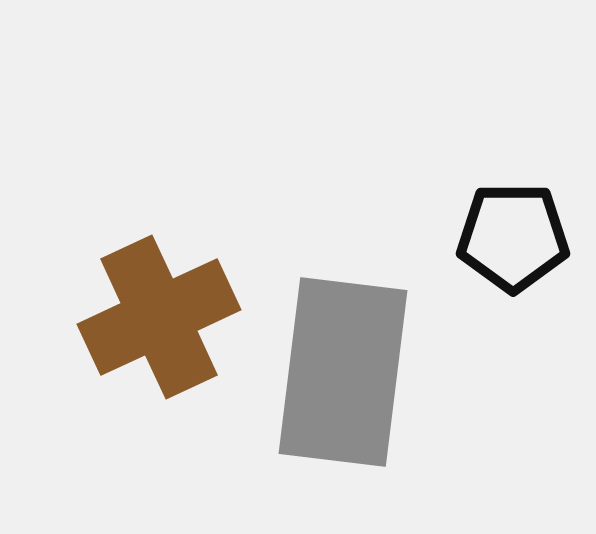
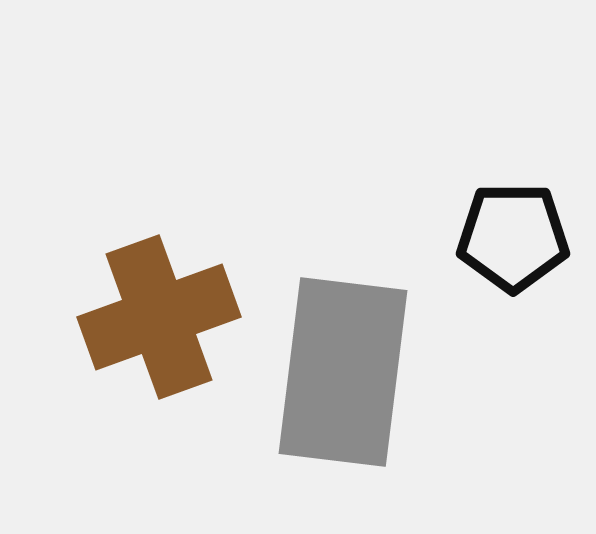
brown cross: rotated 5 degrees clockwise
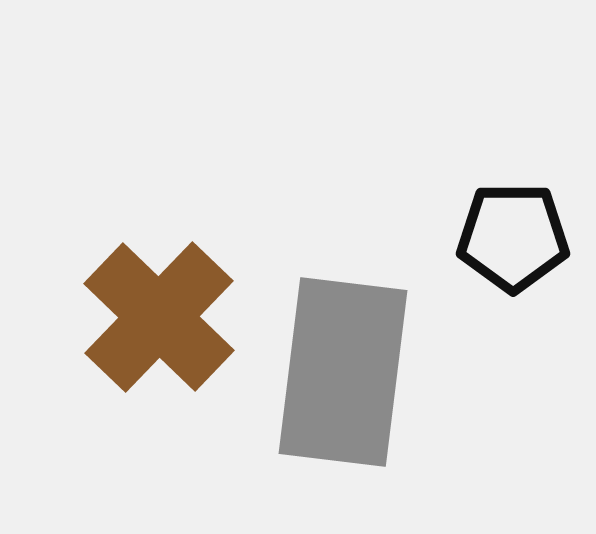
brown cross: rotated 26 degrees counterclockwise
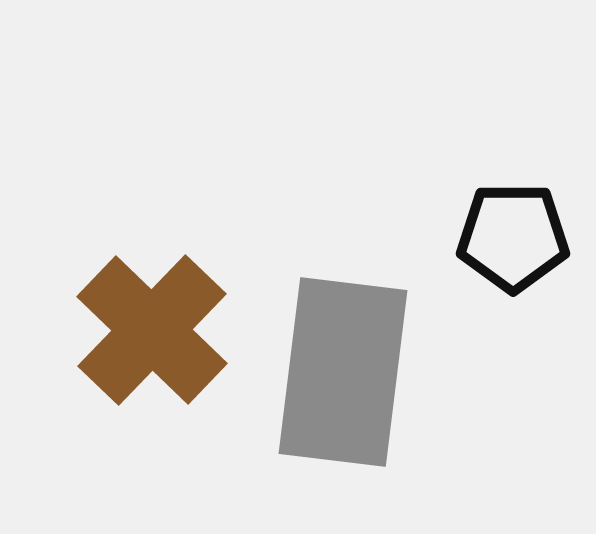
brown cross: moved 7 px left, 13 px down
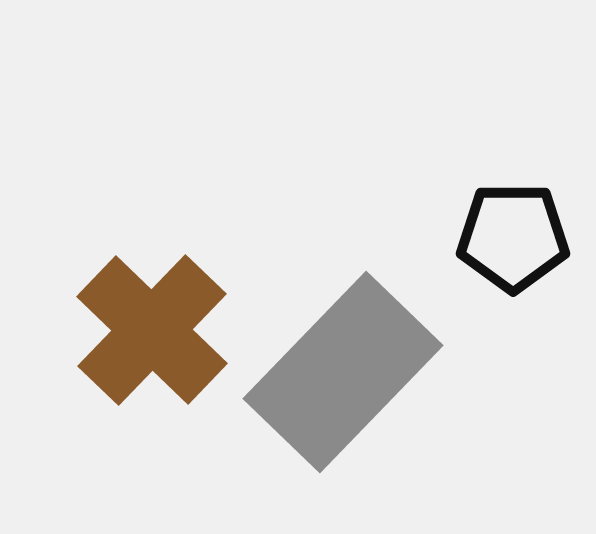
gray rectangle: rotated 37 degrees clockwise
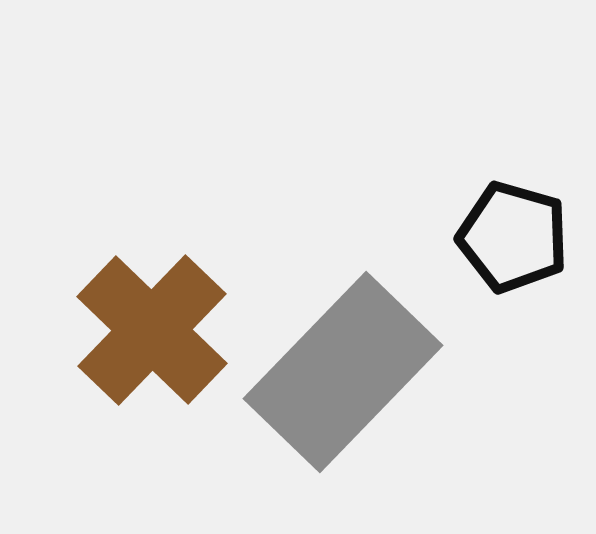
black pentagon: rotated 16 degrees clockwise
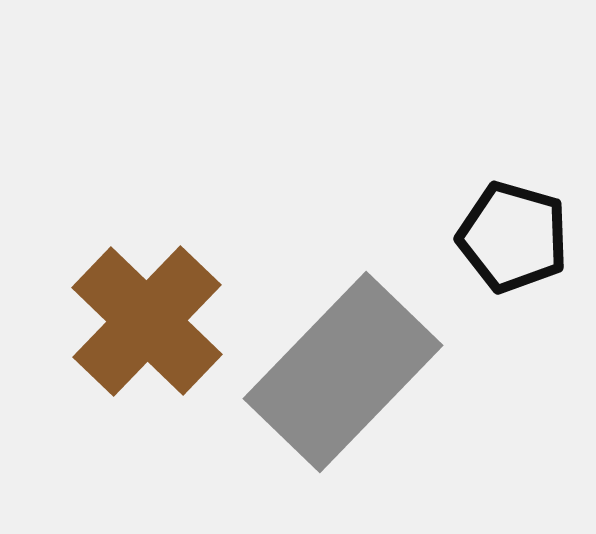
brown cross: moved 5 px left, 9 px up
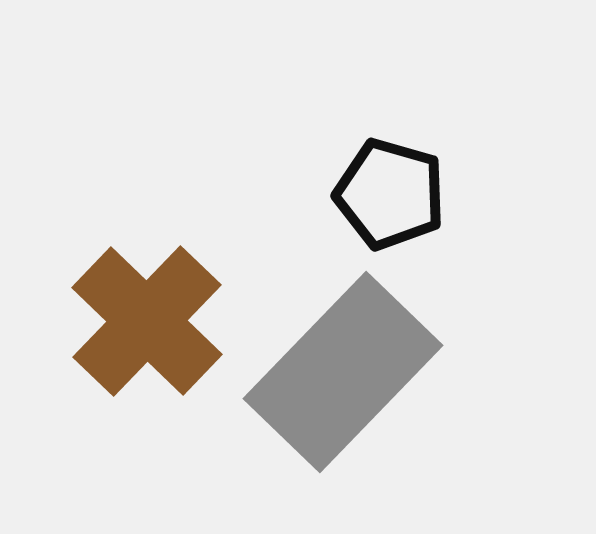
black pentagon: moved 123 px left, 43 px up
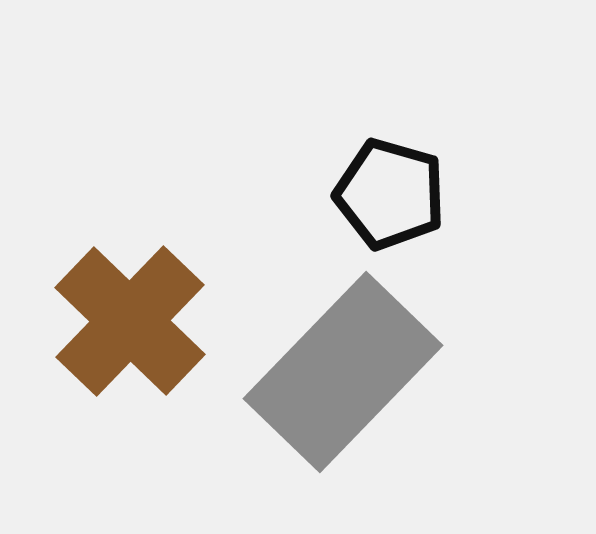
brown cross: moved 17 px left
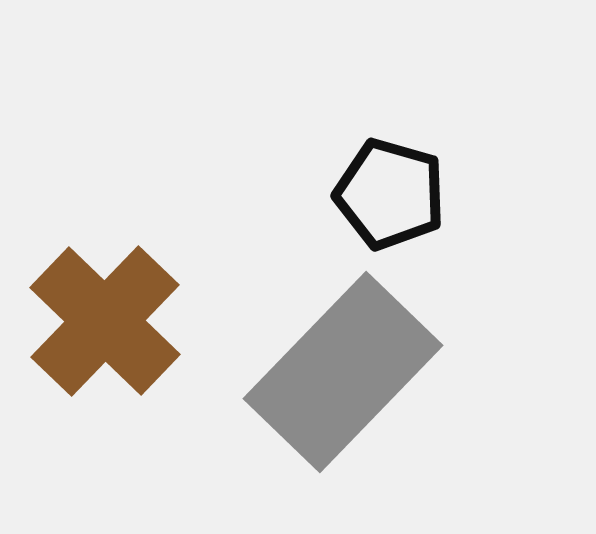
brown cross: moved 25 px left
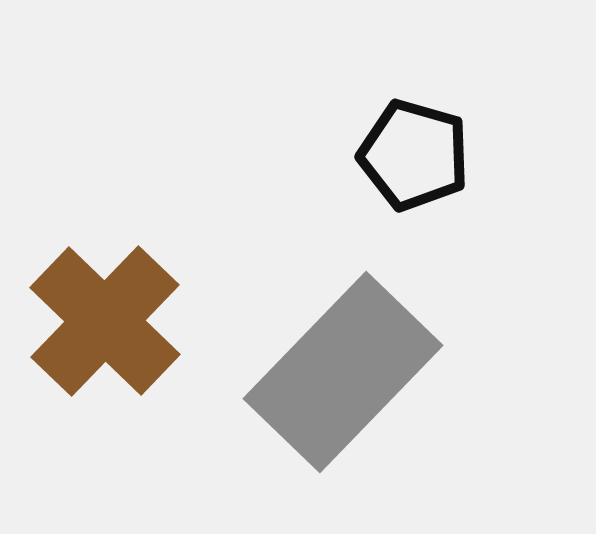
black pentagon: moved 24 px right, 39 px up
